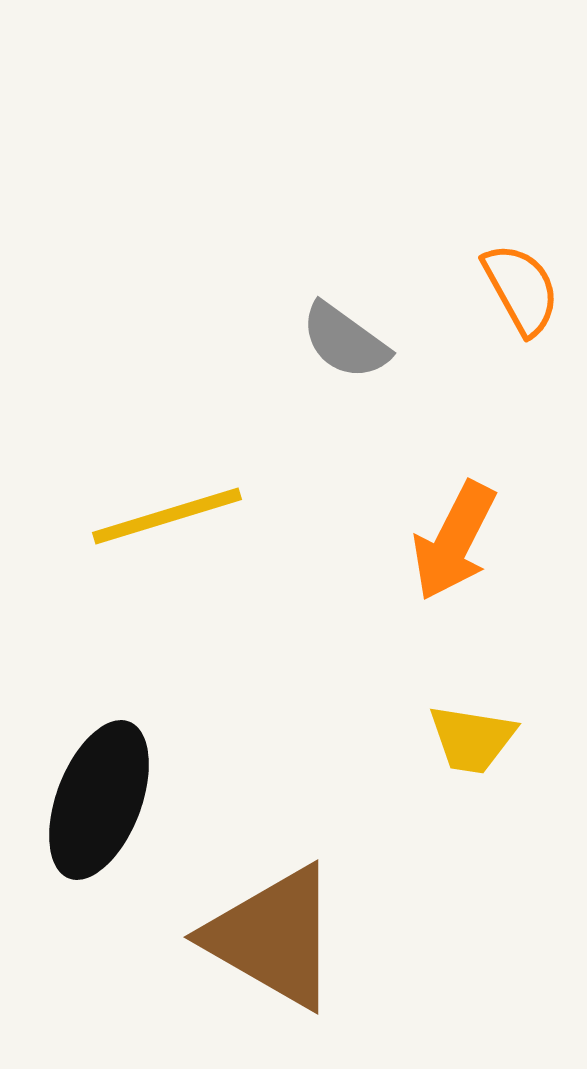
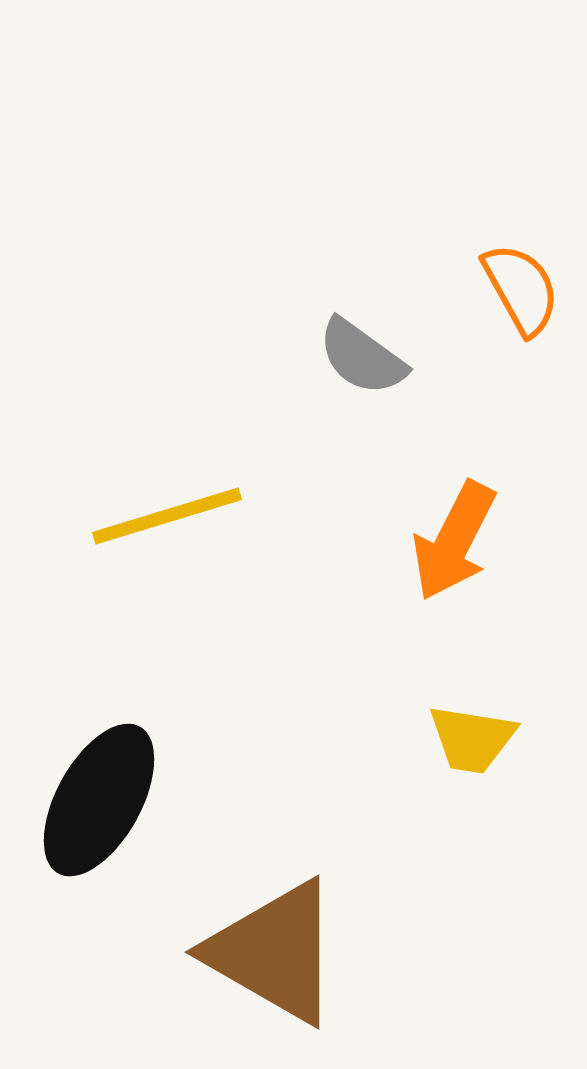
gray semicircle: moved 17 px right, 16 px down
black ellipse: rotated 8 degrees clockwise
brown triangle: moved 1 px right, 15 px down
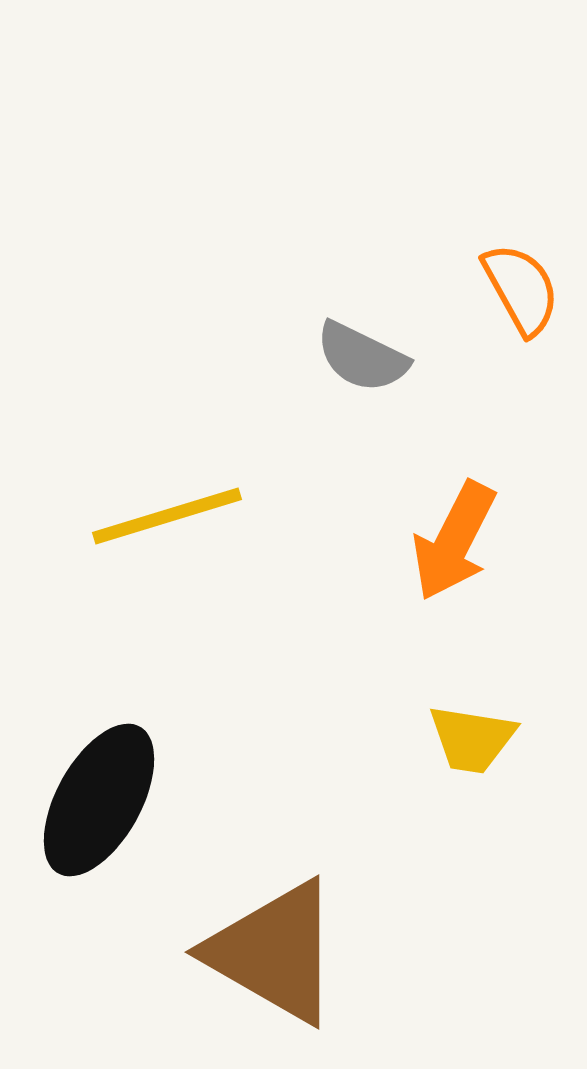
gray semicircle: rotated 10 degrees counterclockwise
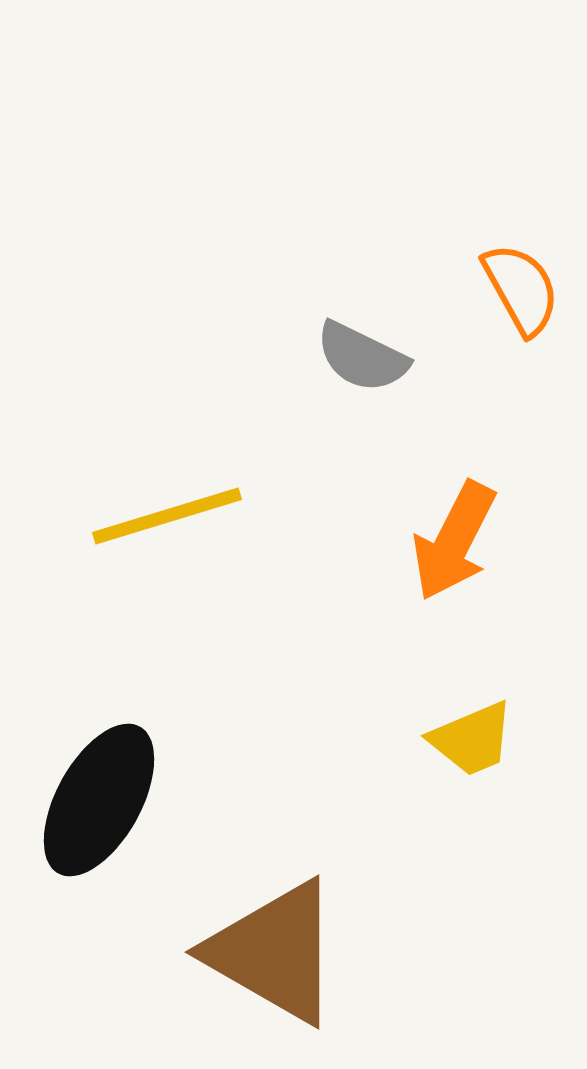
yellow trapezoid: rotated 32 degrees counterclockwise
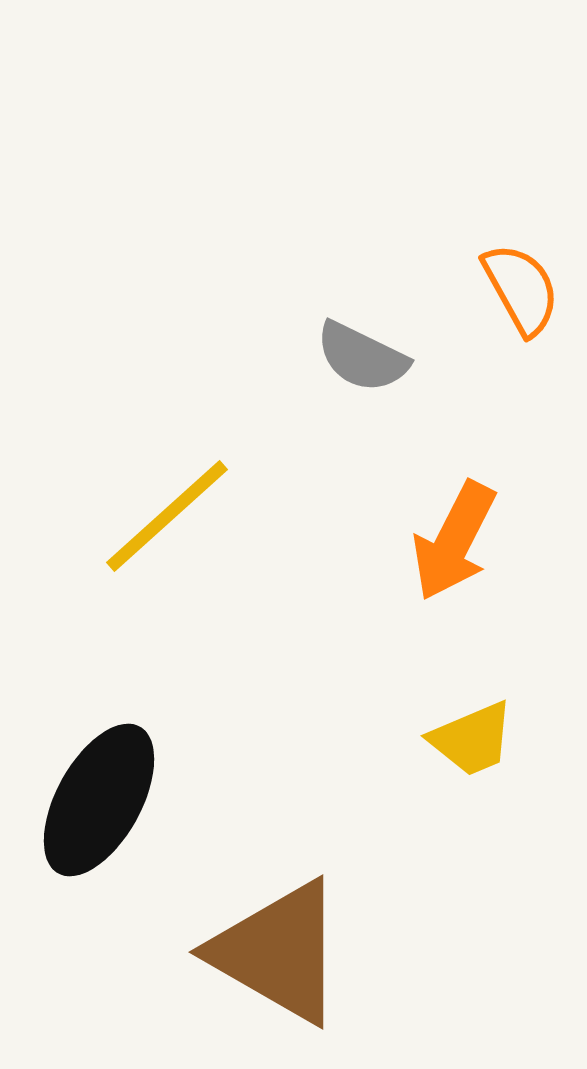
yellow line: rotated 25 degrees counterclockwise
brown triangle: moved 4 px right
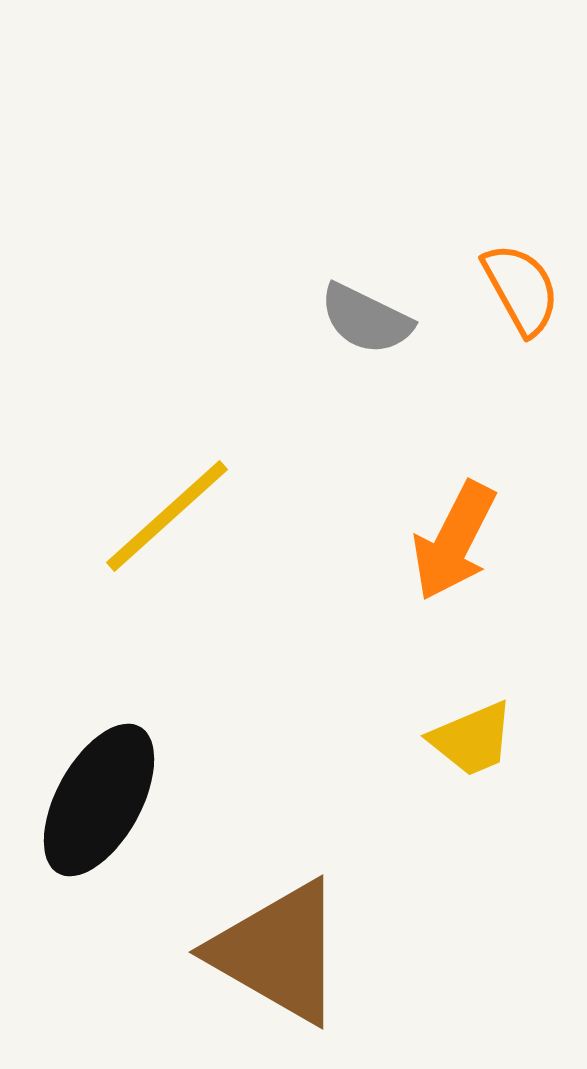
gray semicircle: moved 4 px right, 38 px up
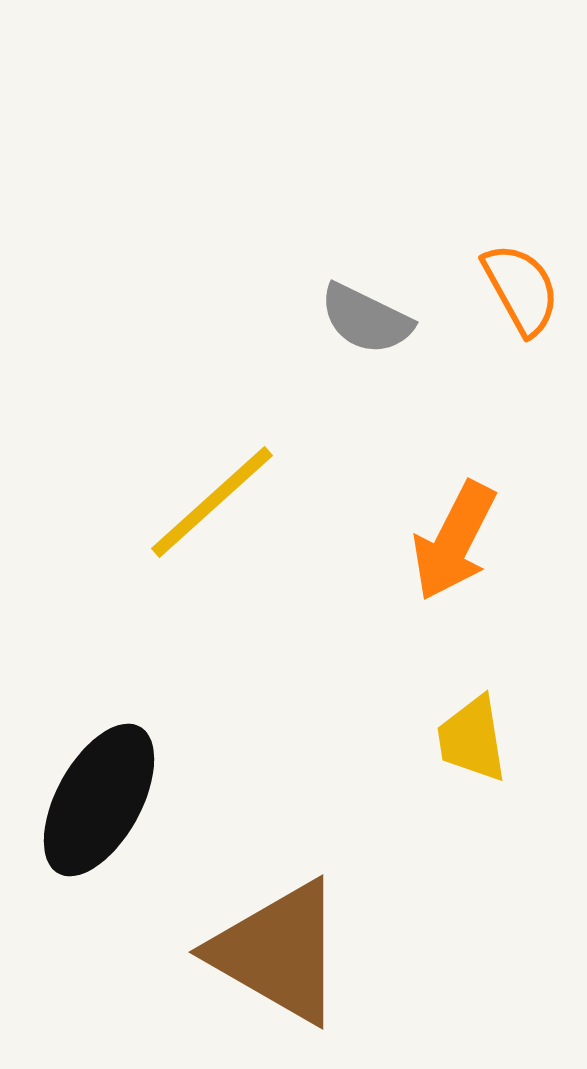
yellow line: moved 45 px right, 14 px up
yellow trapezoid: rotated 104 degrees clockwise
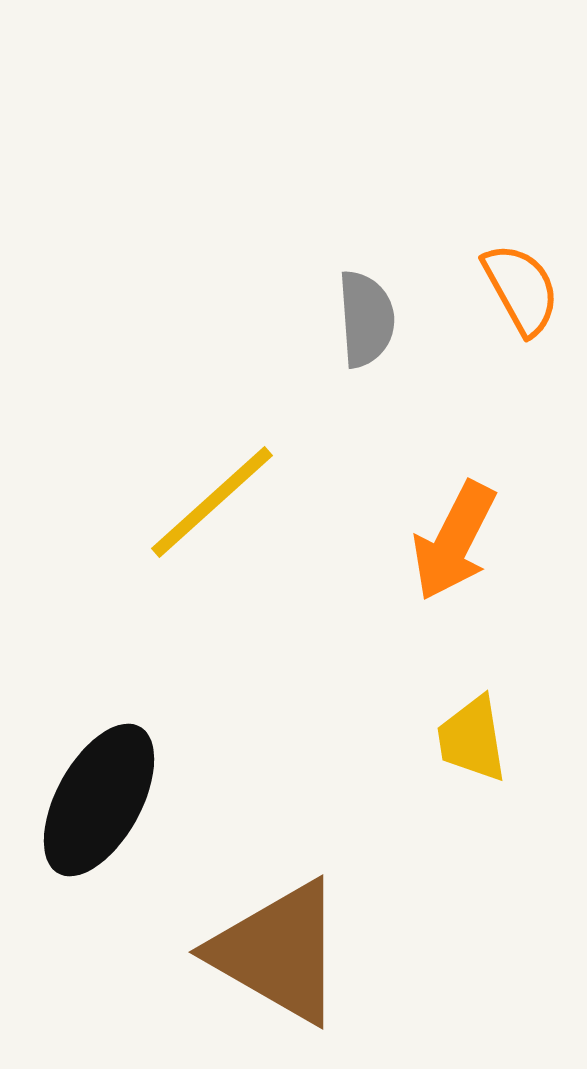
gray semicircle: rotated 120 degrees counterclockwise
